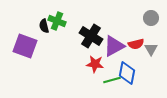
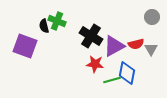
gray circle: moved 1 px right, 1 px up
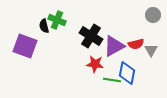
gray circle: moved 1 px right, 2 px up
green cross: moved 1 px up
gray triangle: moved 1 px down
green line: rotated 24 degrees clockwise
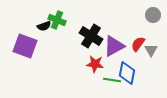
black semicircle: rotated 96 degrees counterclockwise
red semicircle: moved 2 px right; rotated 140 degrees clockwise
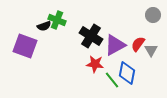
purple triangle: moved 1 px right, 1 px up
green line: rotated 42 degrees clockwise
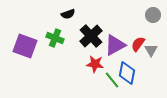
green cross: moved 2 px left, 18 px down
black semicircle: moved 24 px right, 12 px up
black cross: rotated 15 degrees clockwise
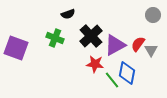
purple square: moved 9 px left, 2 px down
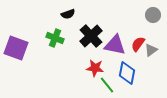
purple triangle: rotated 40 degrees clockwise
gray triangle: rotated 24 degrees clockwise
red star: moved 4 px down
green line: moved 5 px left, 5 px down
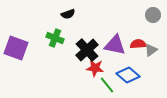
black cross: moved 4 px left, 14 px down
red semicircle: rotated 49 degrees clockwise
blue diamond: moved 1 px right, 2 px down; rotated 60 degrees counterclockwise
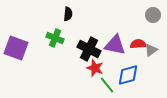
black semicircle: rotated 64 degrees counterclockwise
black cross: moved 2 px right, 1 px up; rotated 20 degrees counterclockwise
red star: rotated 12 degrees clockwise
blue diamond: rotated 55 degrees counterclockwise
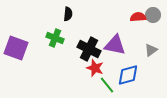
red semicircle: moved 27 px up
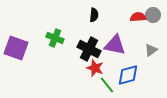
black semicircle: moved 26 px right, 1 px down
